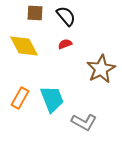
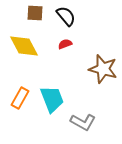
brown star: moved 2 px right; rotated 28 degrees counterclockwise
gray L-shape: moved 1 px left
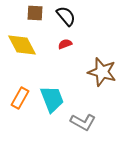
yellow diamond: moved 2 px left, 1 px up
brown star: moved 1 px left, 3 px down
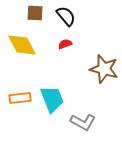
brown star: moved 2 px right, 3 px up
orange rectangle: rotated 55 degrees clockwise
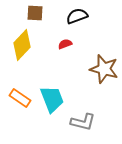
black semicircle: moved 11 px right; rotated 70 degrees counterclockwise
yellow diamond: rotated 72 degrees clockwise
orange rectangle: rotated 40 degrees clockwise
gray L-shape: rotated 15 degrees counterclockwise
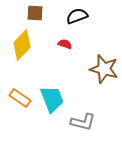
red semicircle: rotated 40 degrees clockwise
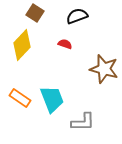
brown square: rotated 30 degrees clockwise
gray L-shape: rotated 15 degrees counterclockwise
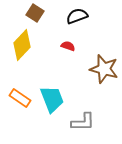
red semicircle: moved 3 px right, 2 px down
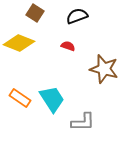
yellow diamond: moved 3 px left, 2 px up; rotated 68 degrees clockwise
cyan trapezoid: rotated 12 degrees counterclockwise
